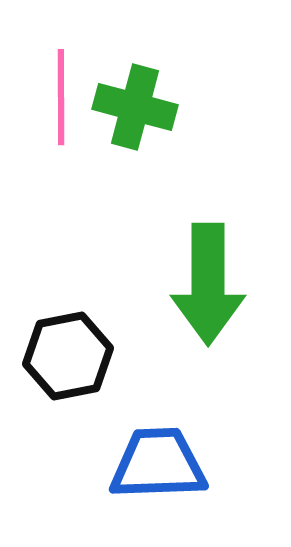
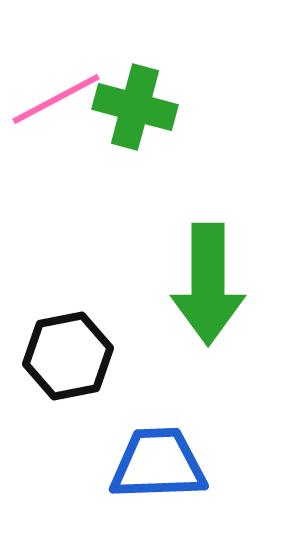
pink line: moved 5 px left, 2 px down; rotated 62 degrees clockwise
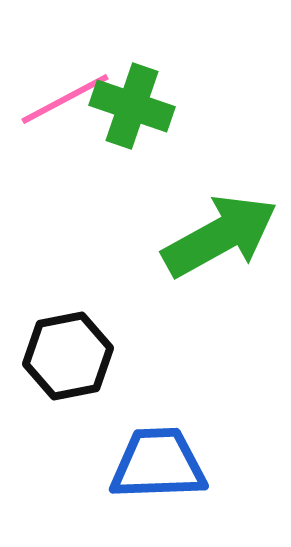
pink line: moved 9 px right
green cross: moved 3 px left, 1 px up; rotated 4 degrees clockwise
green arrow: moved 12 px right, 48 px up; rotated 119 degrees counterclockwise
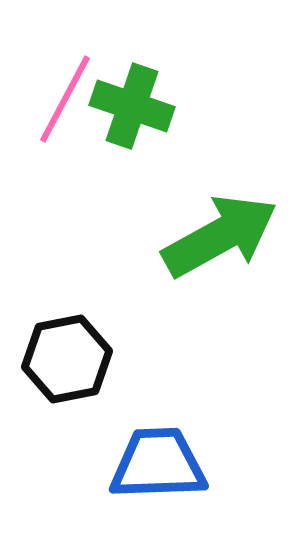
pink line: rotated 34 degrees counterclockwise
black hexagon: moved 1 px left, 3 px down
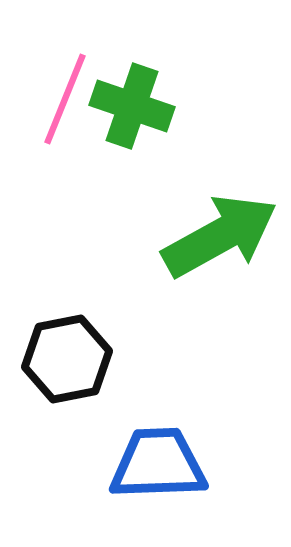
pink line: rotated 6 degrees counterclockwise
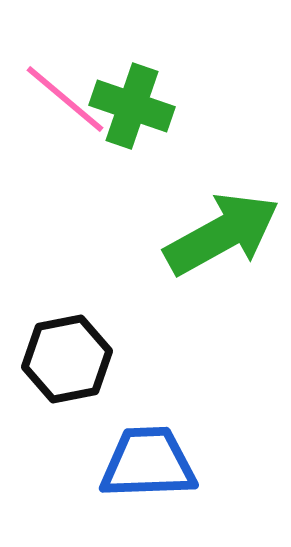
pink line: rotated 72 degrees counterclockwise
green arrow: moved 2 px right, 2 px up
blue trapezoid: moved 10 px left, 1 px up
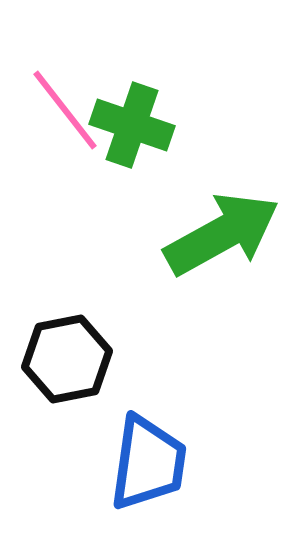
pink line: moved 11 px down; rotated 12 degrees clockwise
green cross: moved 19 px down
blue trapezoid: rotated 100 degrees clockwise
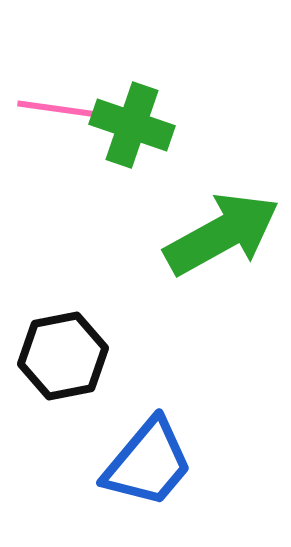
pink line: rotated 44 degrees counterclockwise
black hexagon: moved 4 px left, 3 px up
blue trapezoid: rotated 32 degrees clockwise
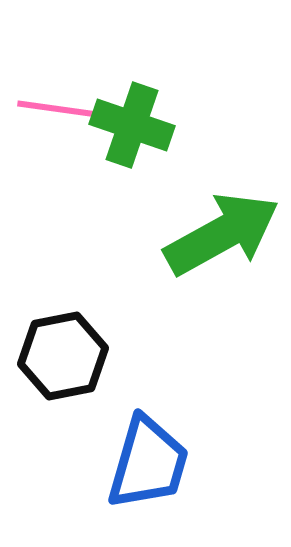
blue trapezoid: rotated 24 degrees counterclockwise
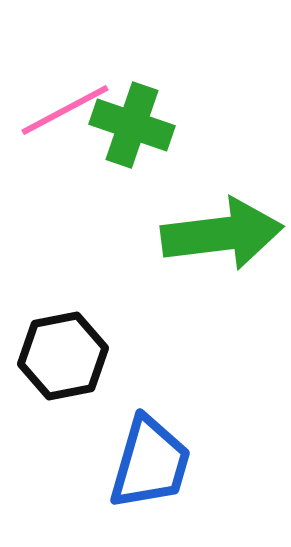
pink line: rotated 36 degrees counterclockwise
green arrow: rotated 22 degrees clockwise
blue trapezoid: moved 2 px right
